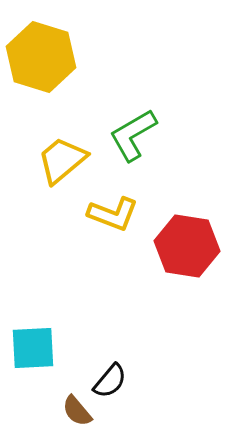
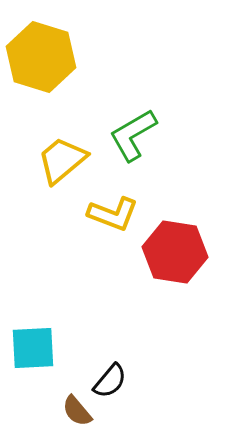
red hexagon: moved 12 px left, 6 px down
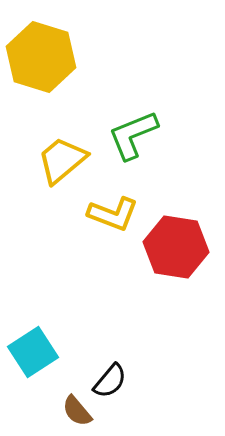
green L-shape: rotated 8 degrees clockwise
red hexagon: moved 1 px right, 5 px up
cyan square: moved 4 px down; rotated 30 degrees counterclockwise
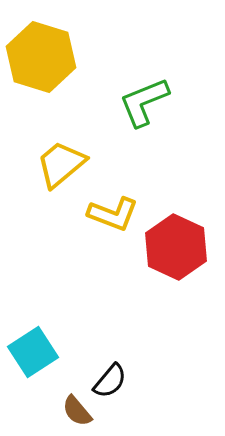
green L-shape: moved 11 px right, 33 px up
yellow trapezoid: moved 1 px left, 4 px down
red hexagon: rotated 16 degrees clockwise
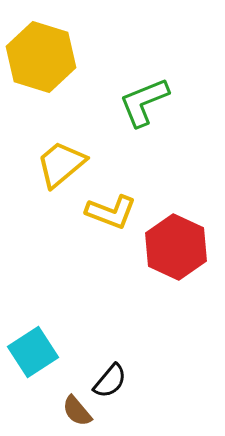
yellow L-shape: moved 2 px left, 2 px up
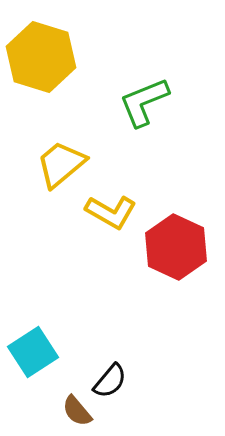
yellow L-shape: rotated 9 degrees clockwise
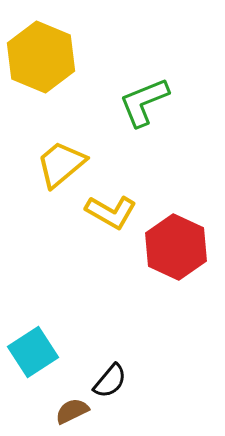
yellow hexagon: rotated 6 degrees clockwise
brown semicircle: moved 5 px left; rotated 104 degrees clockwise
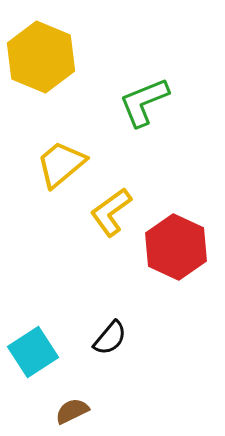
yellow L-shape: rotated 114 degrees clockwise
black semicircle: moved 43 px up
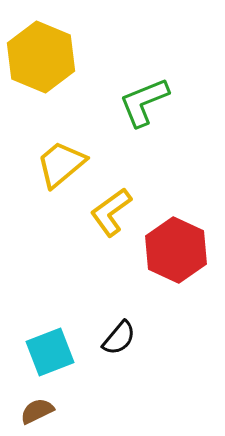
red hexagon: moved 3 px down
black semicircle: moved 9 px right
cyan square: moved 17 px right; rotated 12 degrees clockwise
brown semicircle: moved 35 px left
